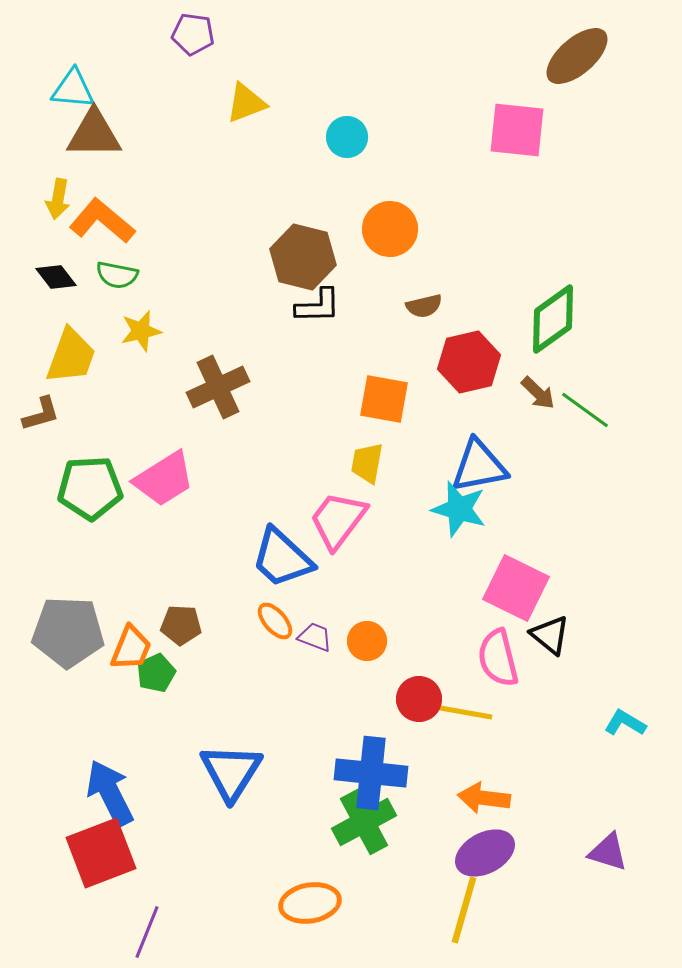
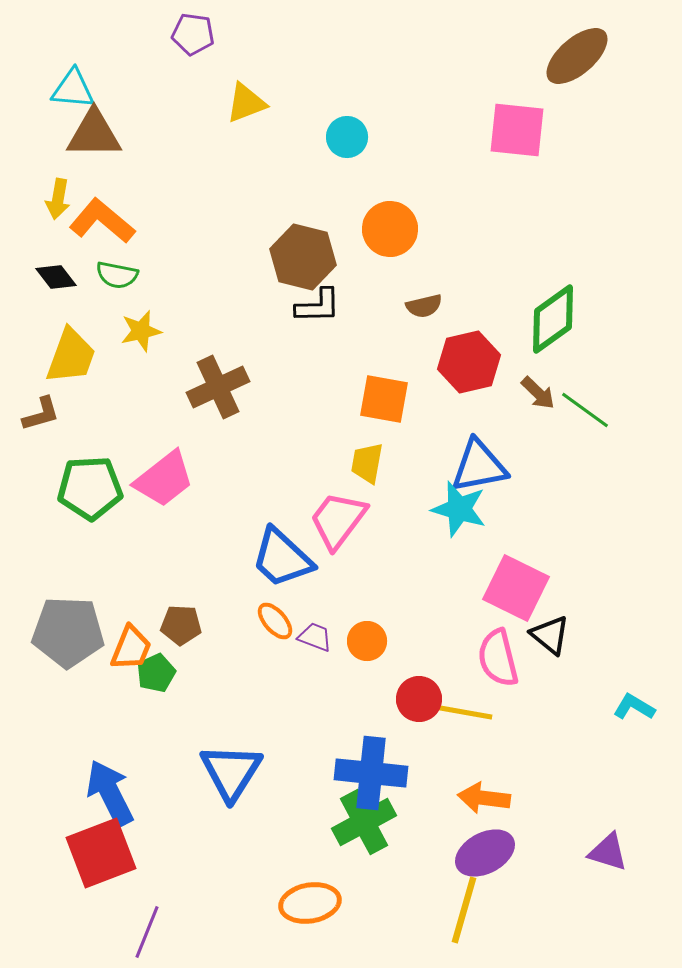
pink trapezoid at (164, 479): rotated 6 degrees counterclockwise
cyan L-shape at (625, 723): moved 9 px right, 16 px up
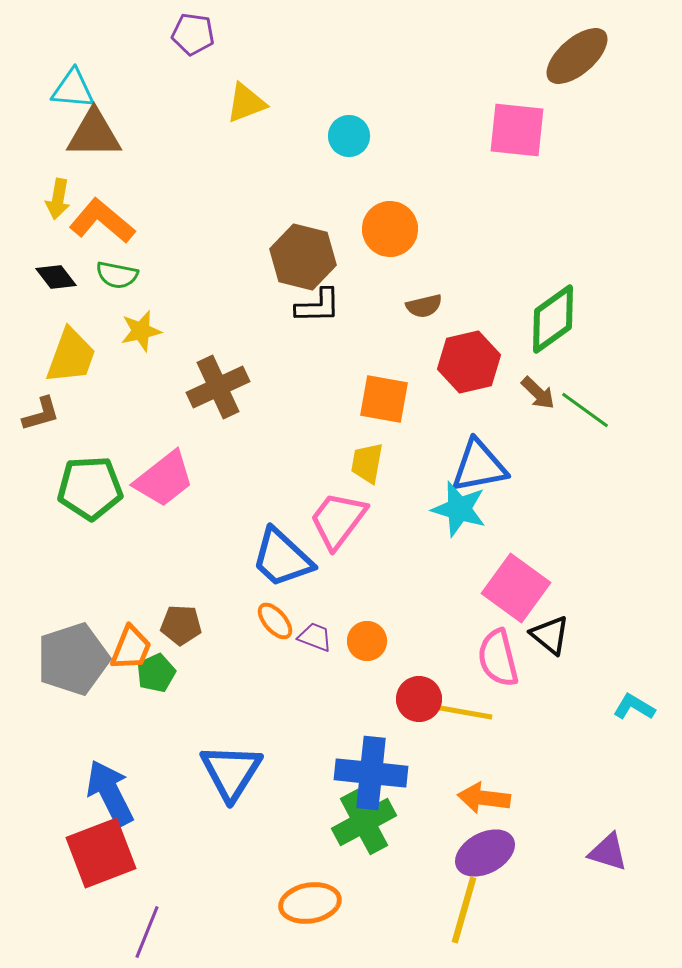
cyan circle at (347, 137): moved 2 px right, 1 px up
pink square at (516, 588): rotated 10 degrees clockwise
gray pentagon at (68, 632): moved 5 px right, 27 px down; rotated 20 degrees counterclockwise
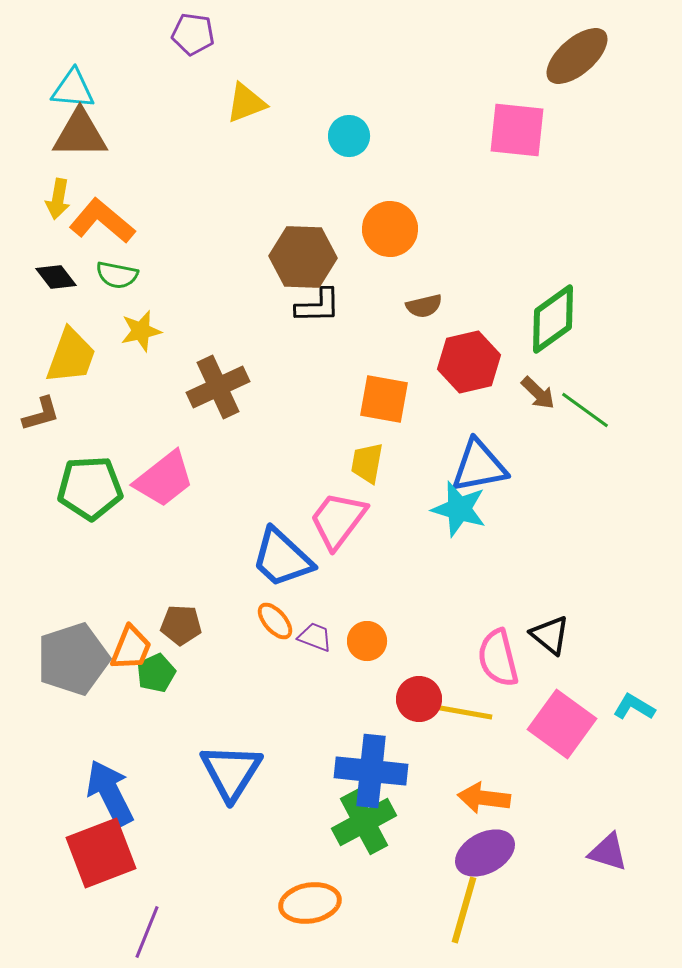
brown triangle at (94, 134): moved 14 px left
brown hexagon at (303, 257): rotated 12 degrees counterclockwise
pink square at (516, 588): moved 46 px right, 136 px down
blue cross at (371, 773): moved 2 px up
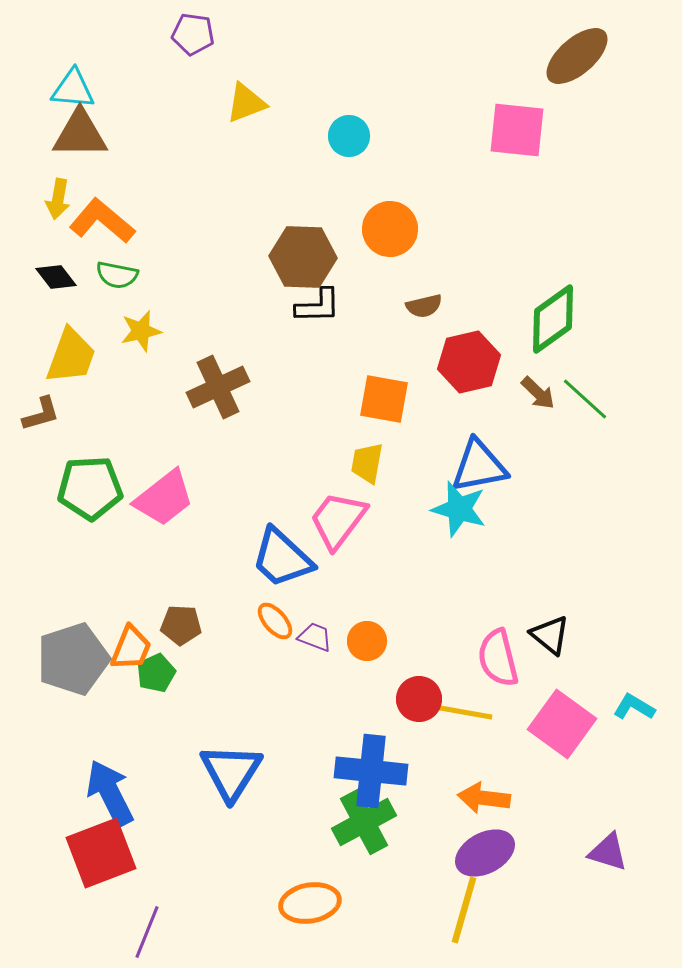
green line at (585, 410): moved 11 px up; rotated 6 degrees clockwise
pink trapezoid at (164, 479): moved 19 px down
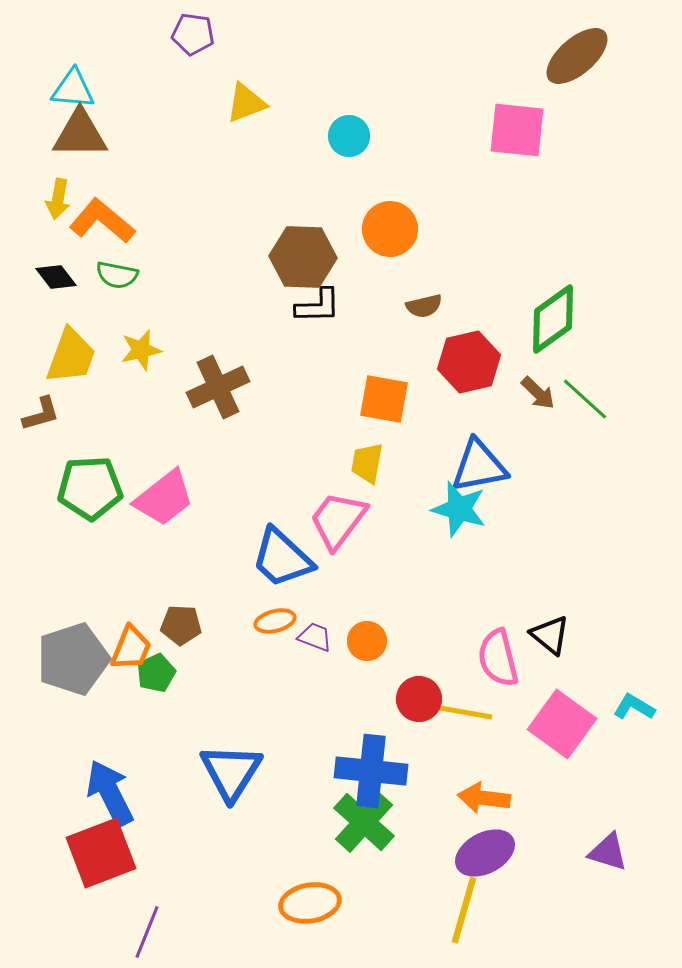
yellow star at (141, 331): moved 19 px down
orange ellipse at (275, 621): rotated 63 degrees counterclockwise
green cross at (364, 822): rotated 20 degrees counterclockwise
